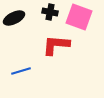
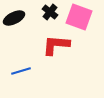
black cross: rotated 28 degrees clockwise
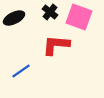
blue line: rotated 18 degrees counterclockwise
